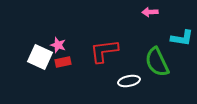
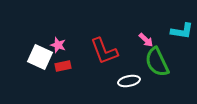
pink arrow: moved 4 px left, 28 px down; rotated 133 degrees counterclockwise
cyan L-shape: moved 7 px up
red L-shape: rotated 104 degrees counterclockwise
red rectangle: moved 4 px down
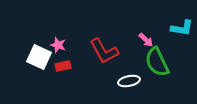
cyan L-shape: moved 3 px up
red L-shape: rotated 8 degrees counterclockwise
white square: moved 1 px left
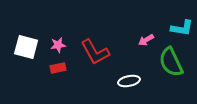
pink arrow: rotated 105 degrees clockwise
pink star: rotated 28 degrees counterclockwise
red L-shape: moved 9 px left, 1 px down
white square: moved 13 px left, 10 px up; rotated 10 degrees counterclockwise
green semicircle: moved 14 px right
red rectangle: moved 5 px left, 2 px down
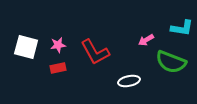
green semicircle: rotated 44 degrees counterclockwise
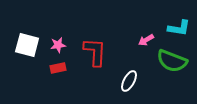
cyan L-shape: moved 3 px left
white square: moved 1 px right, 2 px up
red L-shape: rotated 148 degrees counterclockwise
green semicircle: moved 1 px right, 1 px up
white ellipse: rotated 50 degrees counterclockwise
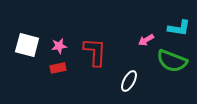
pink star: moved 1 px right, 1 px down
